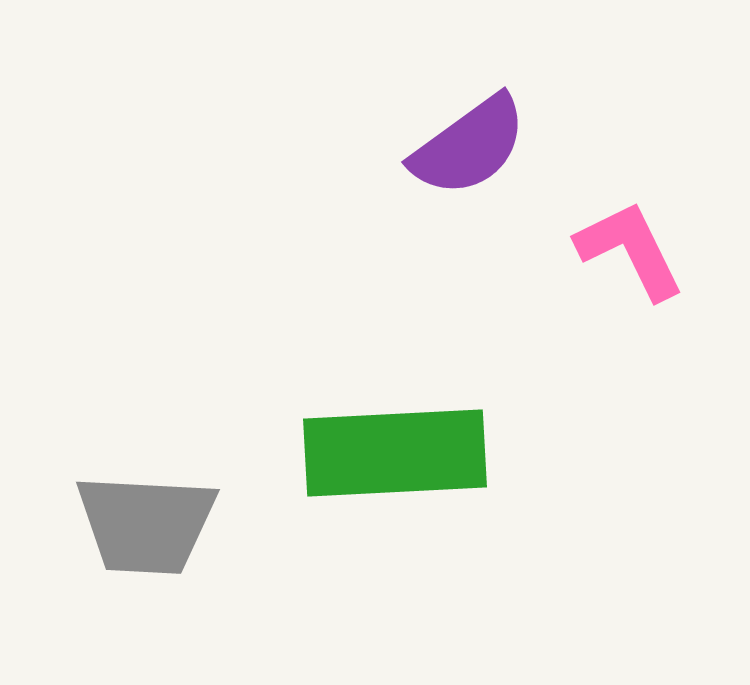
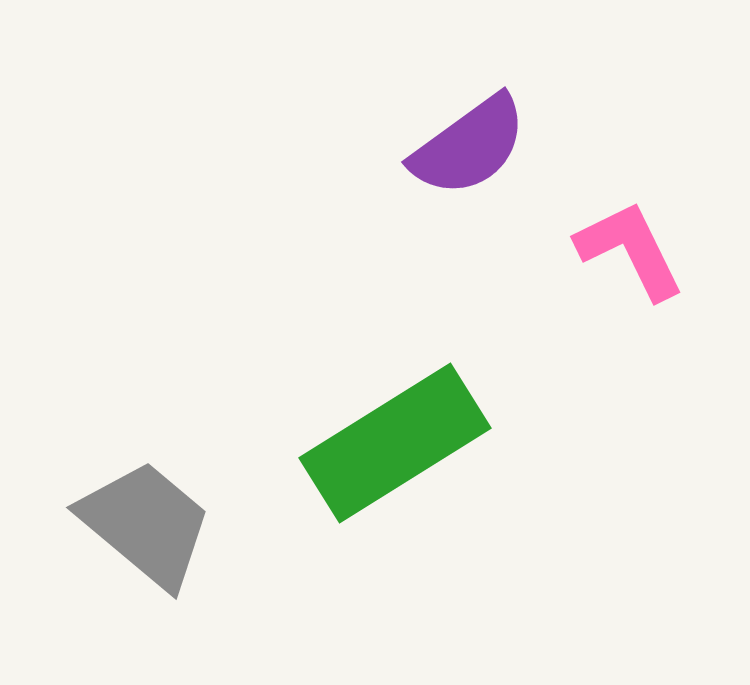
green rectangle: moved 10 px up; rotated 29 degrees counterclockwise
gray trapezoid: rotated 143 degrees counterclockwise
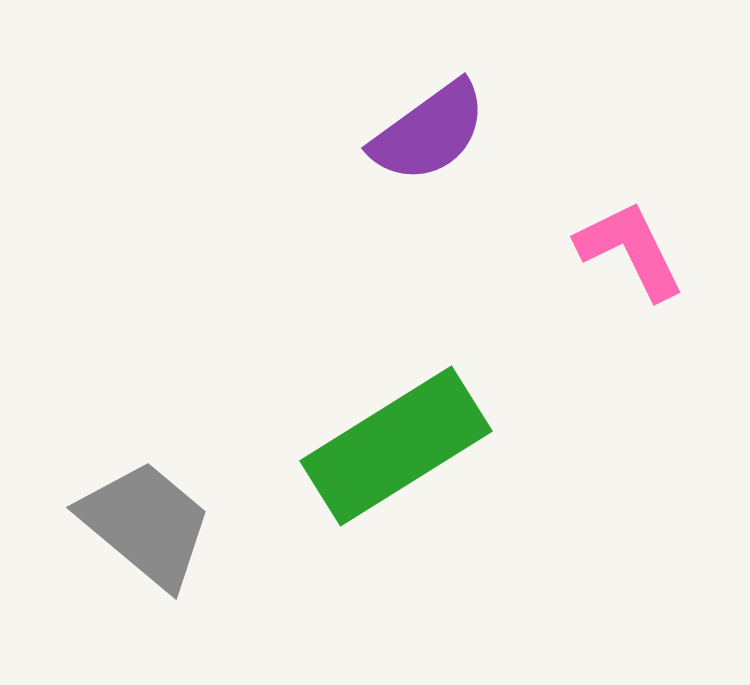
purple semicircle: moved 40 px left, 14 px up
green rectangle: moved 1 px right, 3 px down
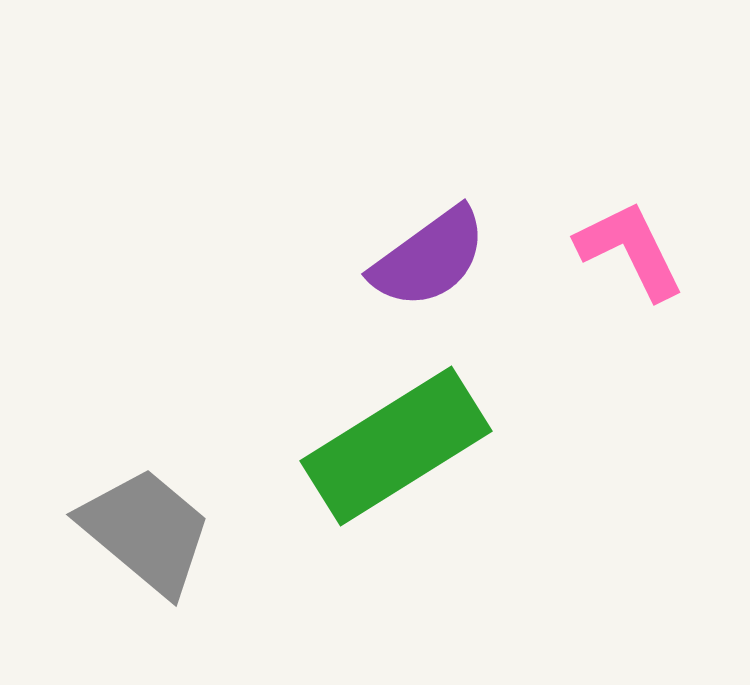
purple semicircle: moved 126 px down
gray trapezoid: moved 7 px down
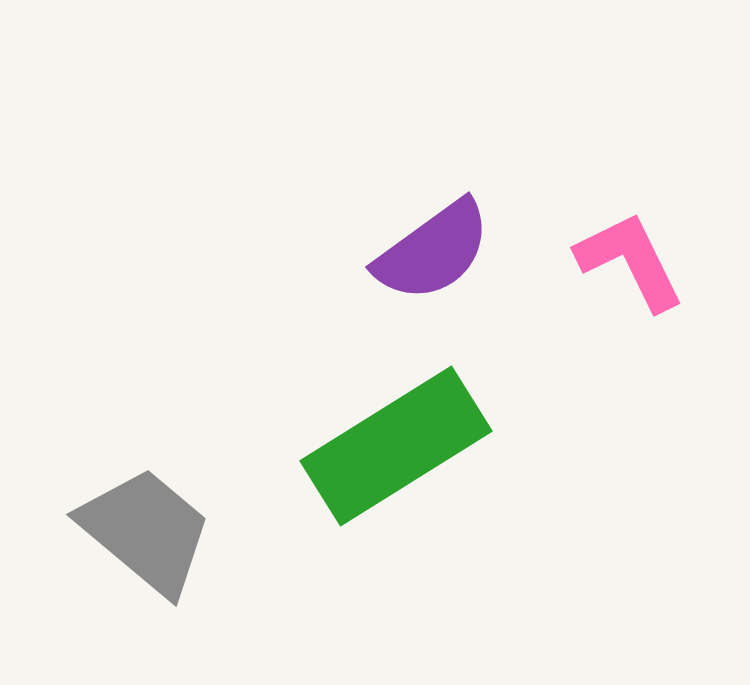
pink L-shape: moved 11 px down
purple semicircle: moved 4 px right, 7 px up
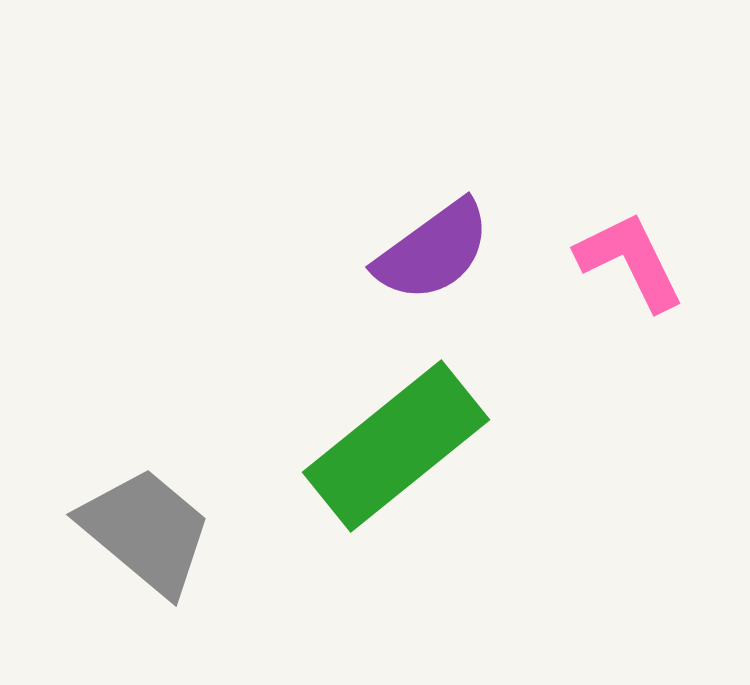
green rectangle: rotated 7 degrees counterclockwise
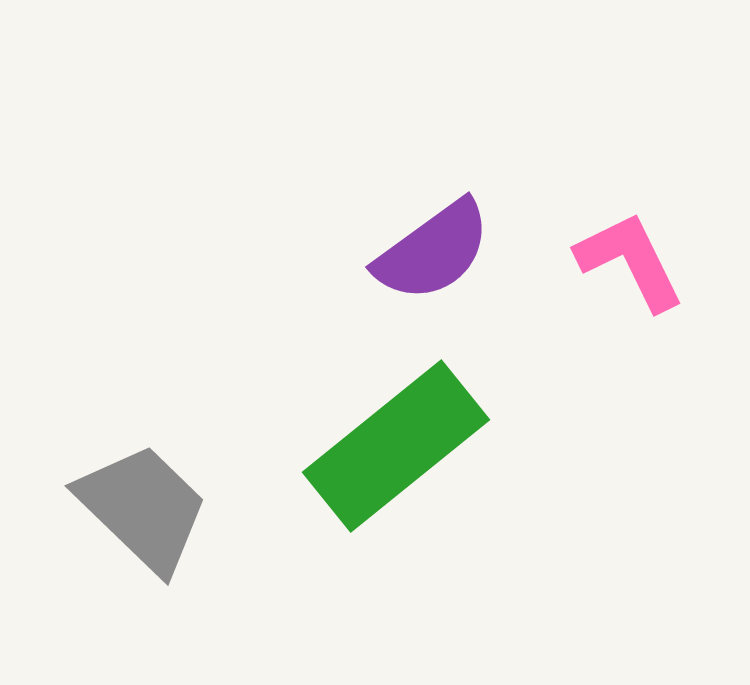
gray trapezoid: moved 3 px left, 23 px up; rotated 4 degrees clockwise
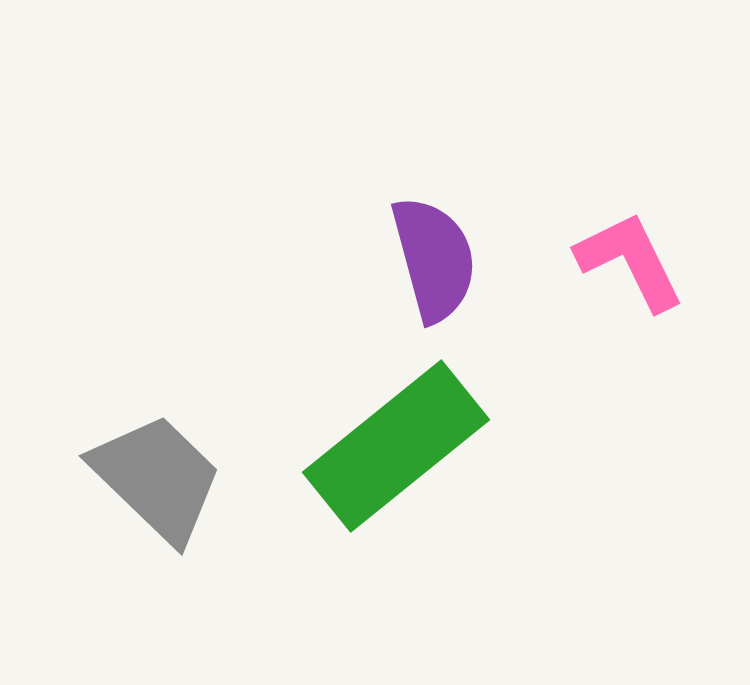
purple semicircle: moved 1 px right, 8 px down; rotated 69 degrees counterclockwise
gray trapezoid: moved 14 px right, 30 px up
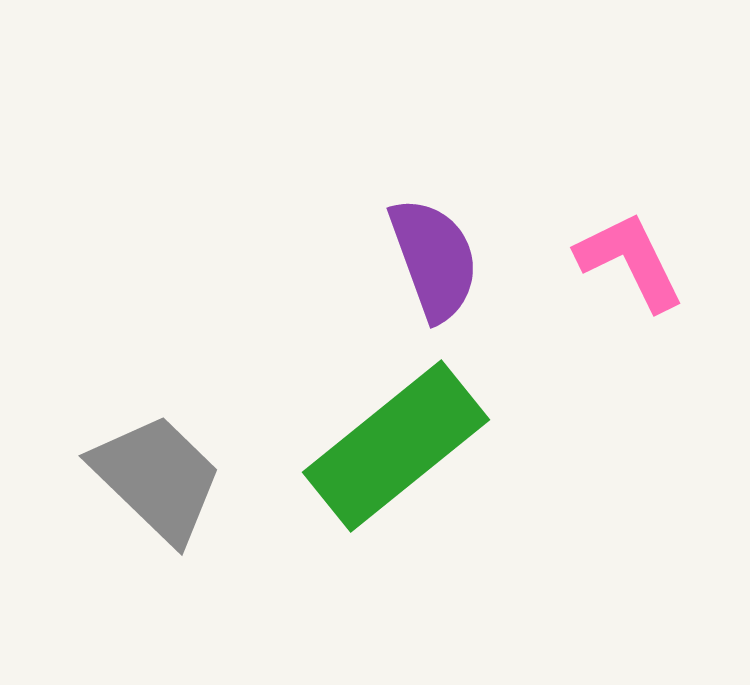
purple semicircle: rotated 5 degrees counterclockwise
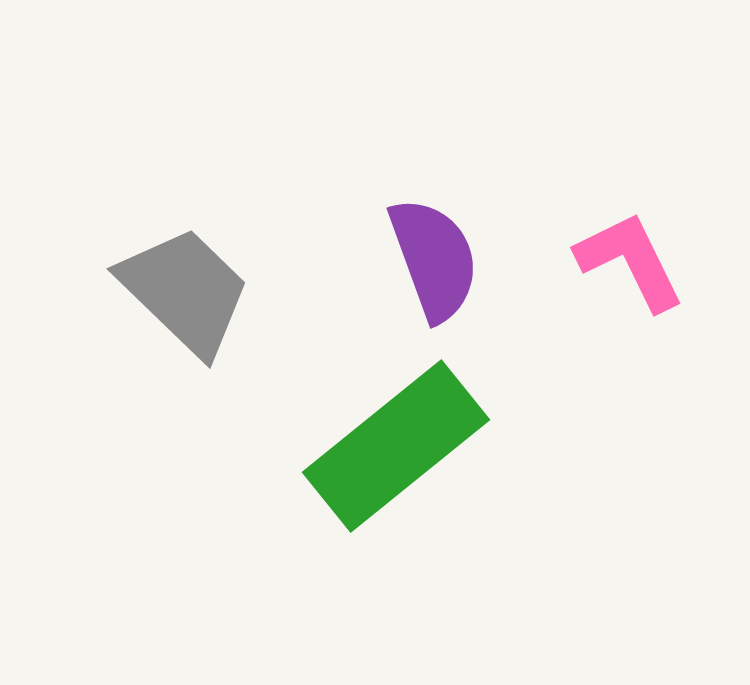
gray trapezoid: moved 28 px right, 187 px up
